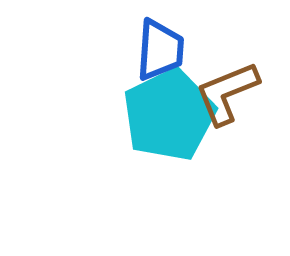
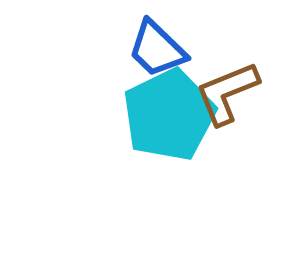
blue trapezoid: moved 3 px left, 1 px up; rotated 130 degrees clockwise
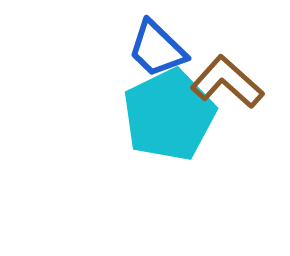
brown L-shape: moved 11 px up; rotated 64 degrees clockwise
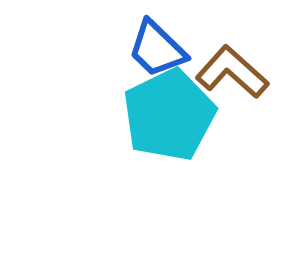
brown L-shape: moved 5 px right, 10 px up
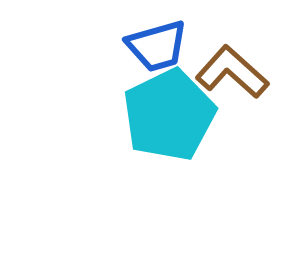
blue trapezoid: moved 3 px up; rotated 60 degrees counterclockwise
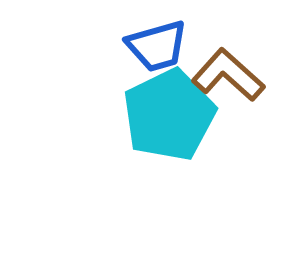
brown L-shape: moved 4 px left, 3 px down
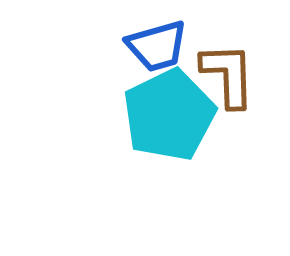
brown L-shape: rotated 46 degrees clockwise
